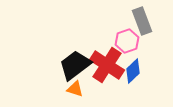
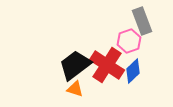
pink hexagon: moved 2 px right
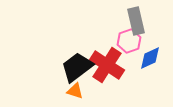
gray rectangle: moved 6 px left; rotated 8 degrees clockwise
black trapezoid: moved 2 px right, 2 px down
blue diamond: moved 17 px right, 13 px up; rotated 20 degrees clockwise
orange triangle: moved 2 px down
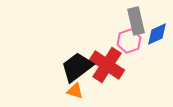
blue diamond: moved 7 px right, 24 px up
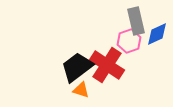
orange triangle: moved 6 px right, 1 px up
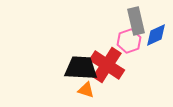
blue diamond: moved 1 px left, 1 px down
black trapezoid: moved 4 px right, 1 px down; rotated 40 degrees clockwise
orange triangle: moved 5 px right
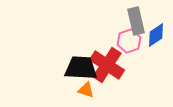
blue diamond: rotated 10 degrees counterclockwise
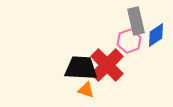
red cross: rotated 12 degrees clockwise
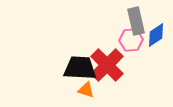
pink hexagon: moved 2 px right, 1 px up; rotated 15 degrees clockwise
black trapezoid: moved 1 px left
